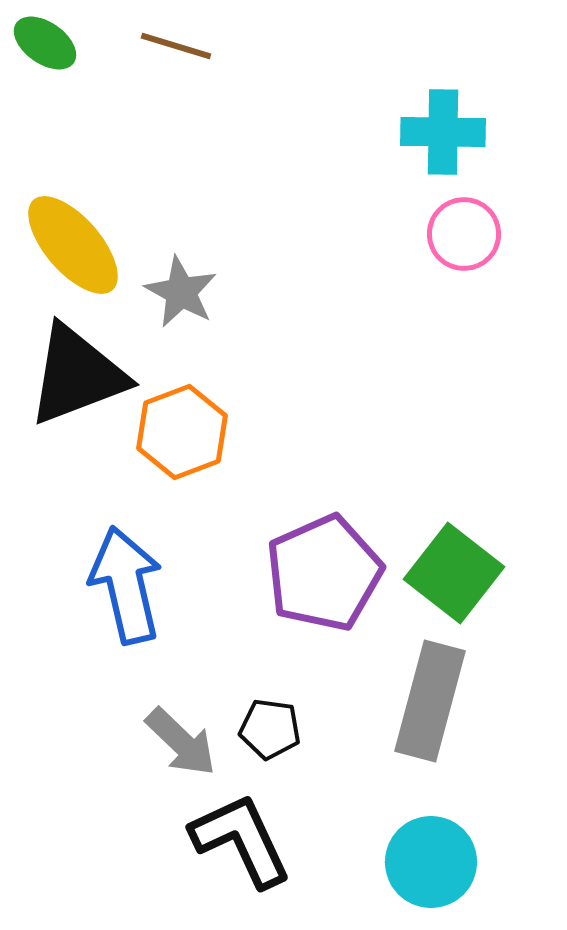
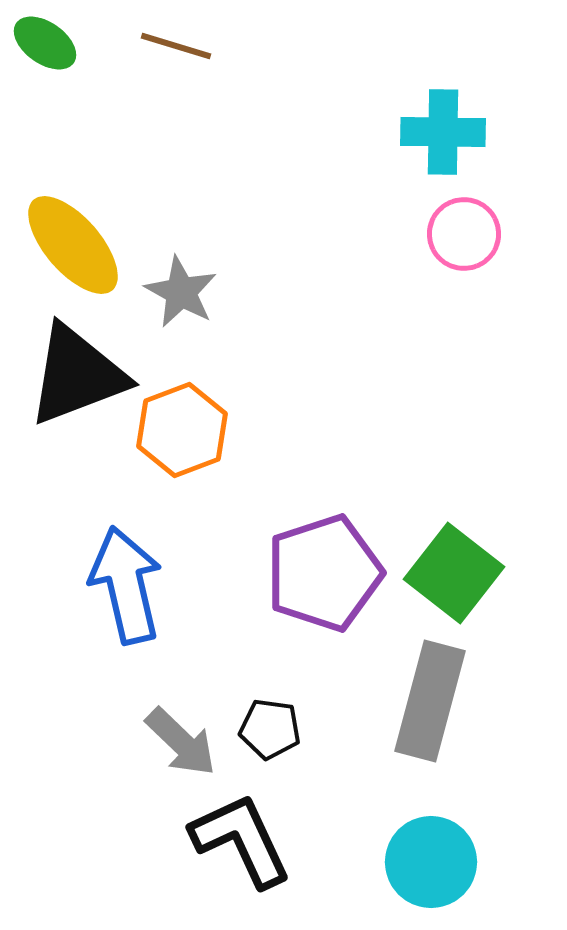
orange hexagon: moved 2 px up
purple pentagon: rotated 6 degrees clockwise
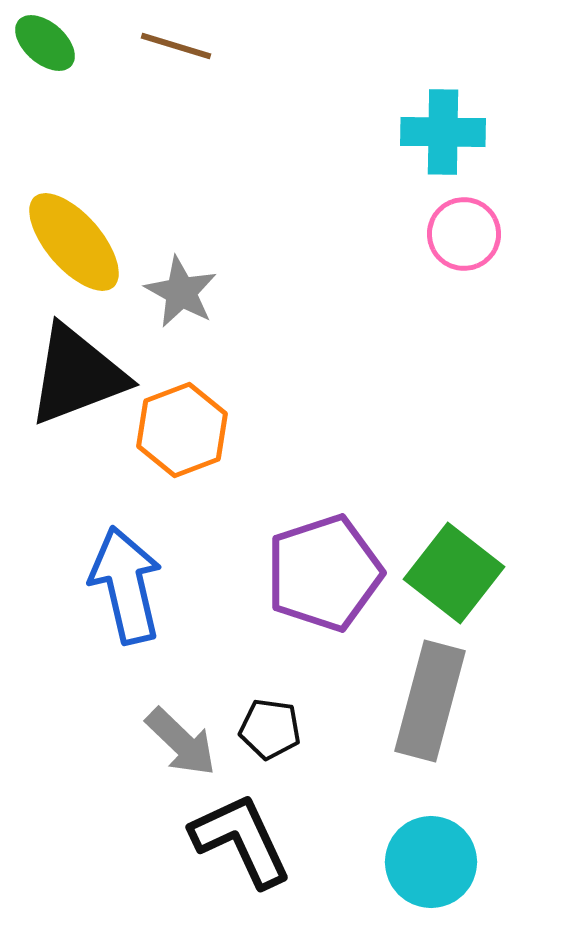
green ellipse: rotated 6 degrees clockwise
yellow ellipse: moved 1 px right, 3 px up
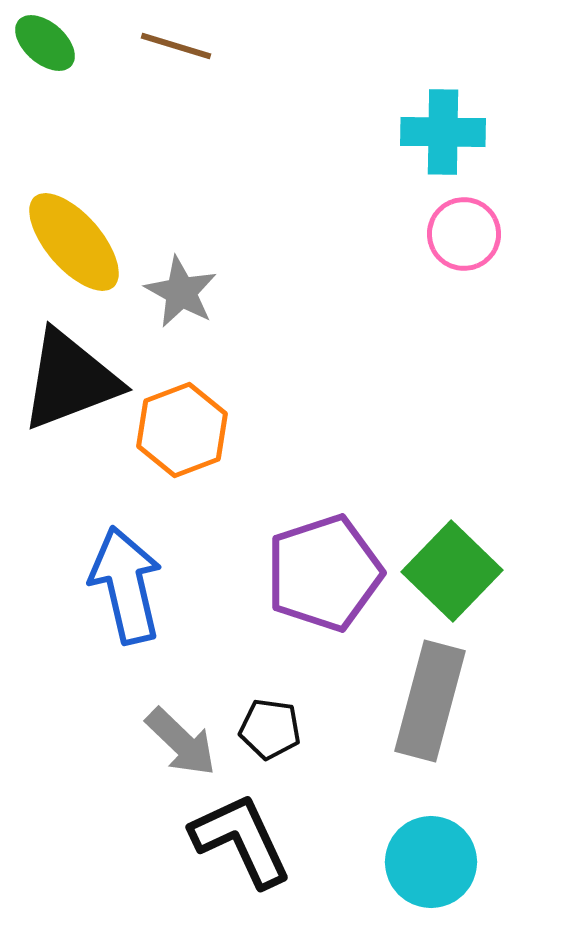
black triangle: moved 7 px left, 5 px down
green square: moved 2 px left, 2 px up; rotated 6 degrees clockwise
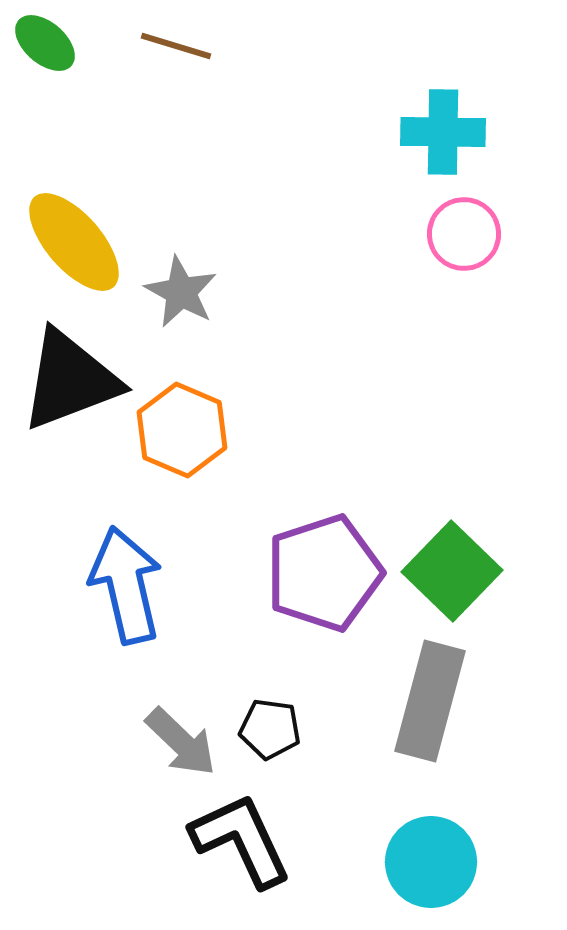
orange hexagon: rotated 16 degrees counterclockwise
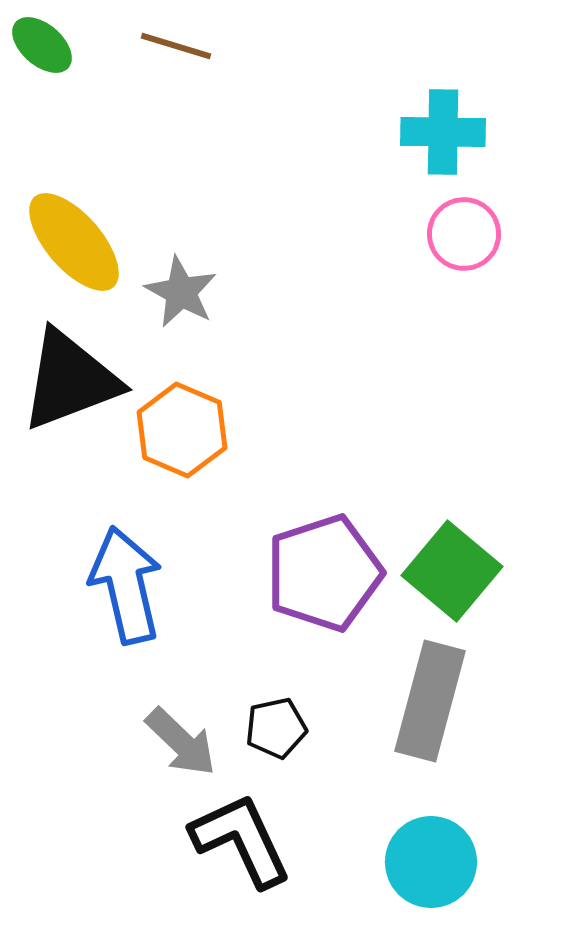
green ellipse: moved 3 px left, 2 px down
green square: rotated 4 degrees counterclockwise
black pentagon: moved 6 px right, 1 px up; rotated 20 degrees counterclockwise
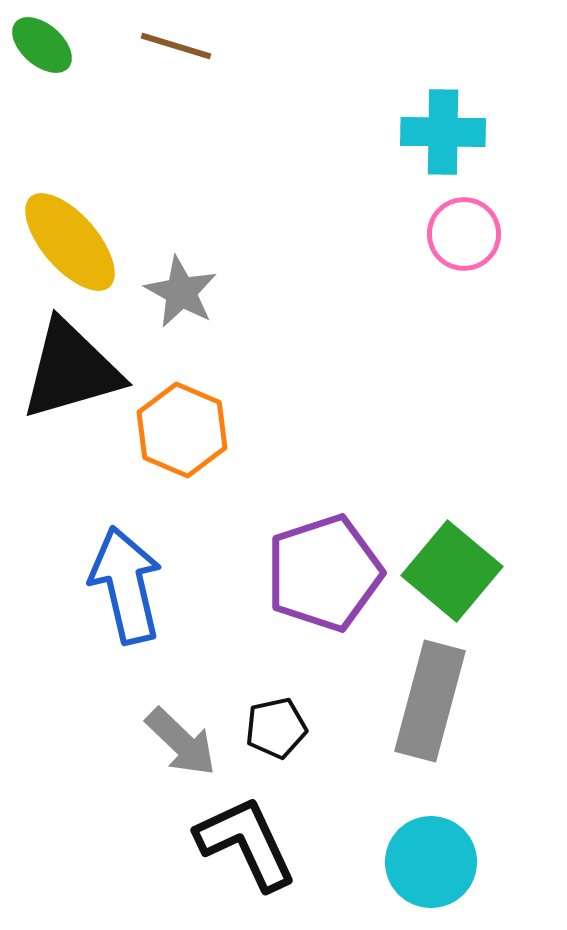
yellow ellipse: moved 4 px left
black triangle: moved 1 px right, 10 px up; rotated 5 degrees clockwise
black L-shape: moved 5 px right, 3 px down
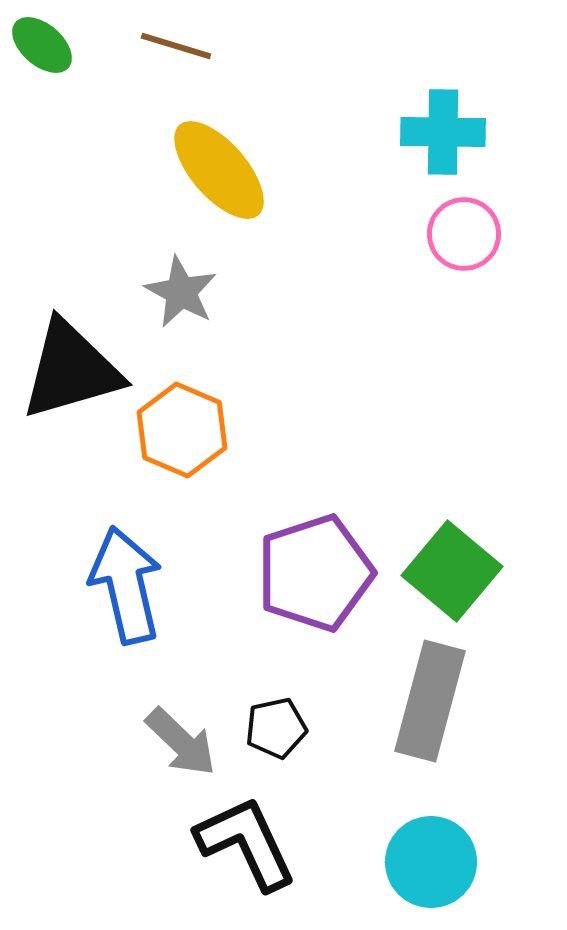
yellow ellipse: moved 149 px right, 72 px up
purple pentagon: moved 9 px left
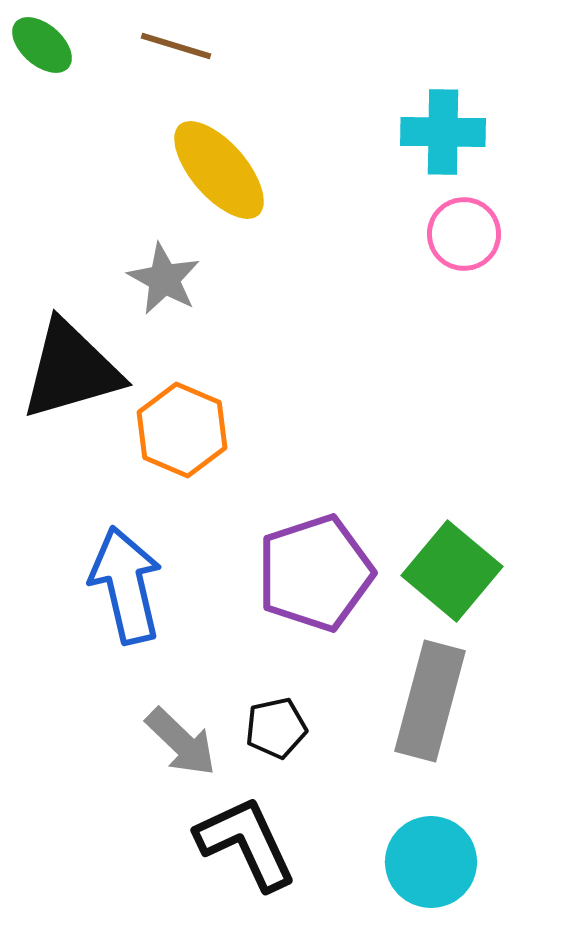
gray star: moved 17 px left, 13 px up
